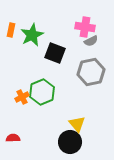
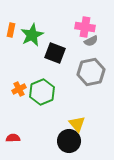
orange cross: moved 3 px left, 8 px up
black circle: moved 1 px left, 1 px up
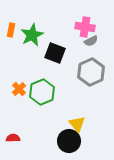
gray hexagon: rotated 12 degrees counterclockwise
orange cross: rotated 16 degrees counterclockwise
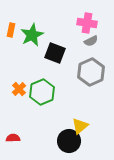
pink cross: moved 2 px right, 4 px up
yellow triangle: moved 3 px right, 2 px down; rotated 30 degrees clockwise
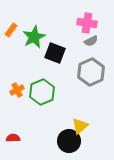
orange rectangle: rotated 24 degrees clockwise
green star: moved 2 px right, 2 px down
orange cross: moved 2 px left, 1 px down; rotated 16 degrees clockwise
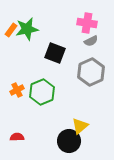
green star: moved 7 px left, 8 px up; rotated 15 degrees clockwise
red semicircle: moved 4 px right, 1 px up
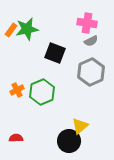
red semicircle: moved 1 px left, 1 px down
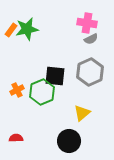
gray semicircle: moved 2 px up
black square: moved 23 px down; rotated 15 degrees counterclockwise
gray hexagon: moved 1 px left
yellow triangle: moved 2 px right, 13 px up
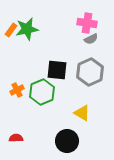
black square: moved 2 px right, 6 px up
yellow triangle: rotated 48 degrees counterclockwise
black circle: moved 2 px left
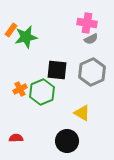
green star: moved 1 px left, 8 px down
gray hexagon: moved 2 px right
orange cross: moved 3 px right, 1 px up
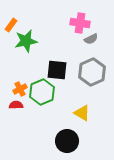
pink cross: moved 7 px left
orange rectangle: moved 5 px up
green star: moved 4 px down
red semicircle: moved 33 px up
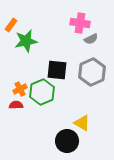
yellow triangle: moved 10 px down
